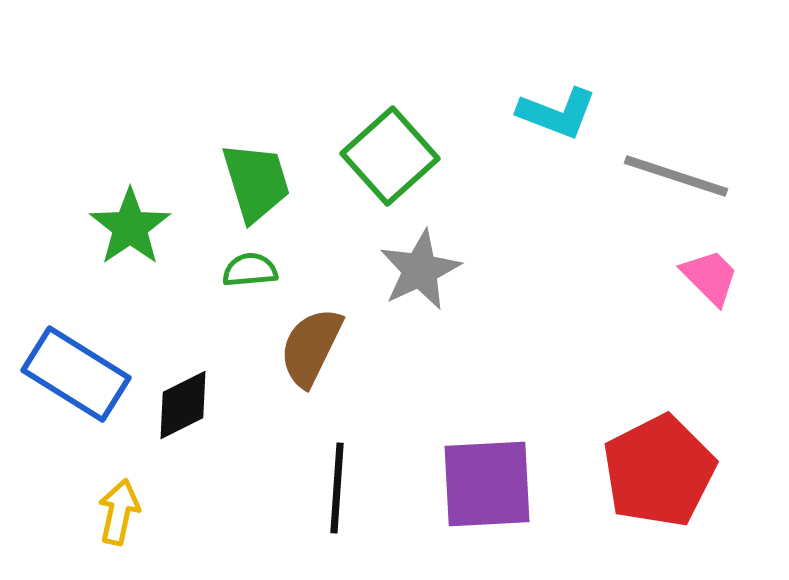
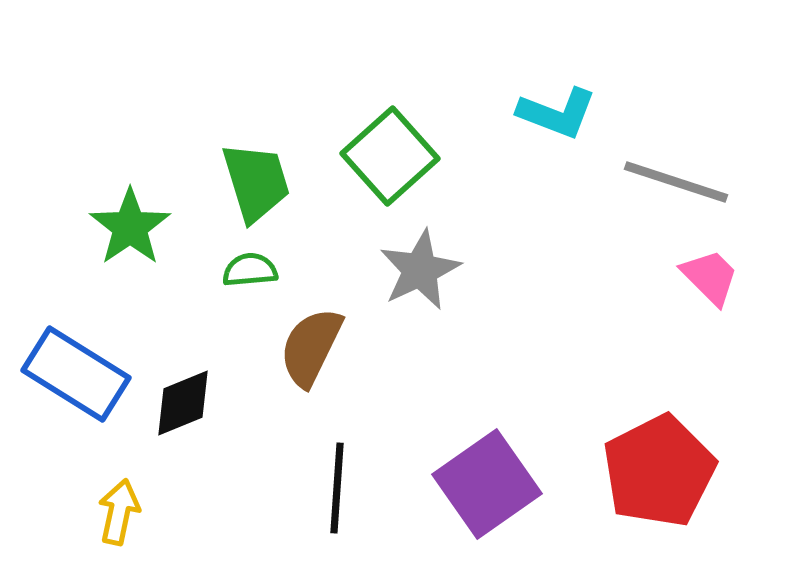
gray line: moved 6 px down
black diamond: moved 2 px up; rotated 4 degrees clockwise
purple square: rotated 32 degrees counterclockwise
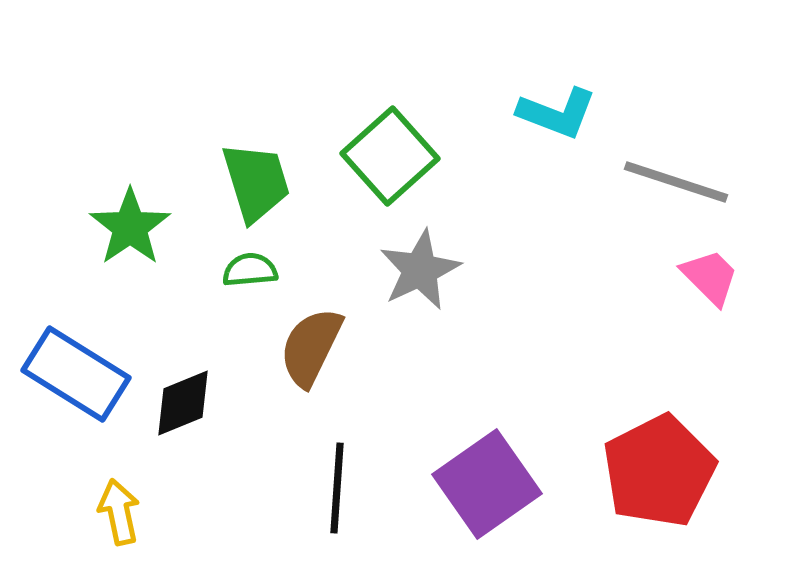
yellow arrow: rotated 24 degrees counterclockwise
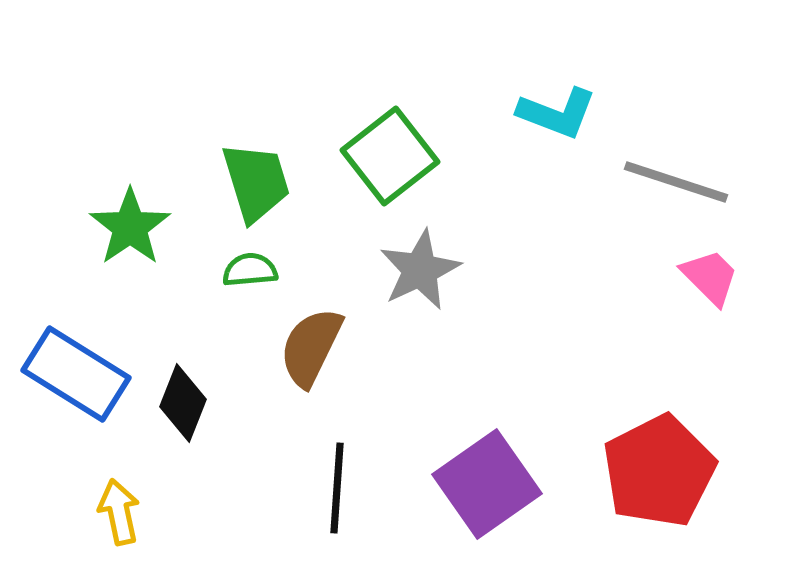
green square: rotated 4 degrees clockwise
black diamond: rotated 46 degrees counterclockwise
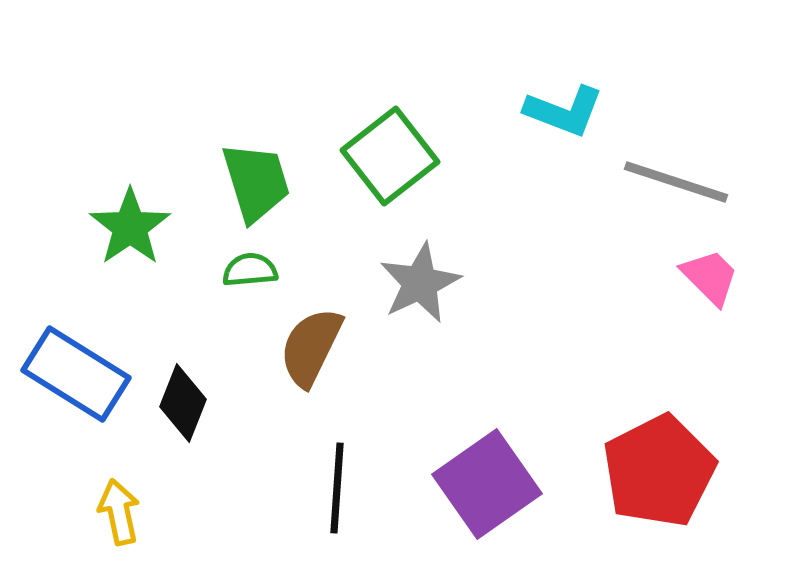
cyan L-shape: moved 7 px right, 2 px up
gray star: moved 13 px down
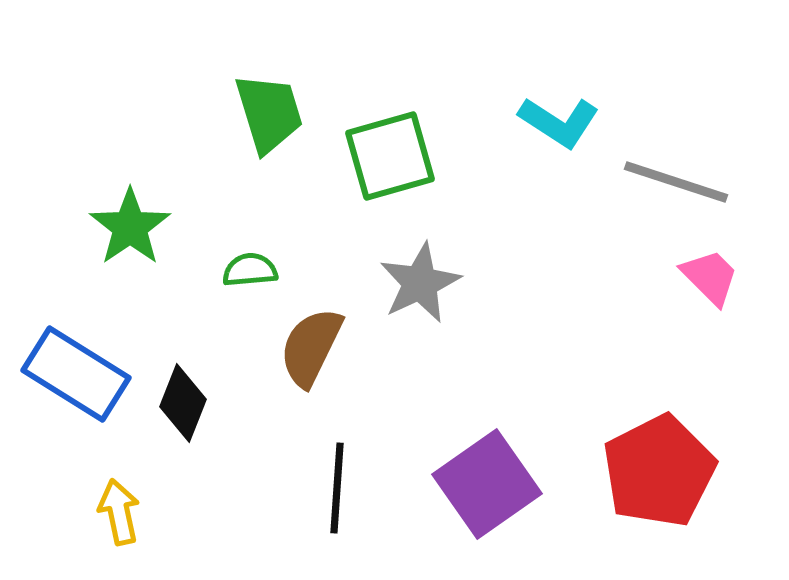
cyan L-shape: moved 5 px left, 11 px down; rotated 12 degrees clockwise
green square: rotated 22 degrees clockwise
green trapezoid: moved 13 px right, 69 px up
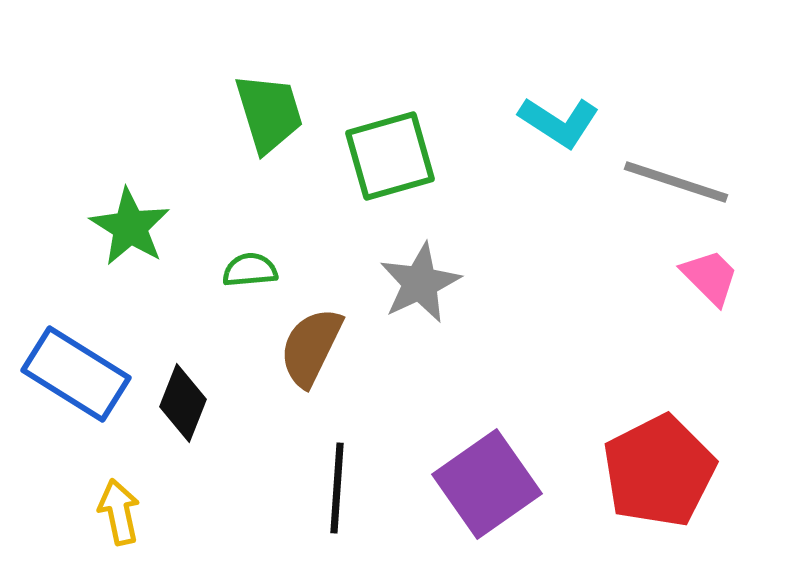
green star: rotated 6 degrees counterclockwise
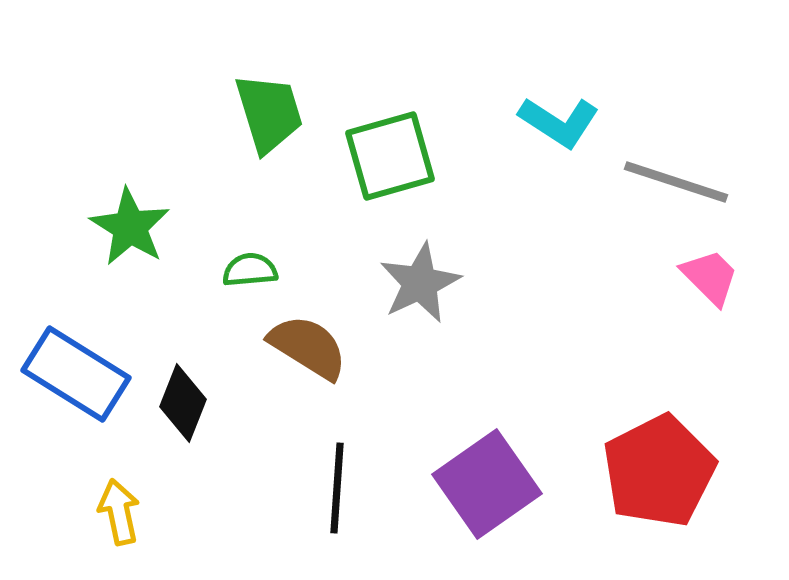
brown semicircle: moved 3 px left; rotated 96 degrees clockwise
